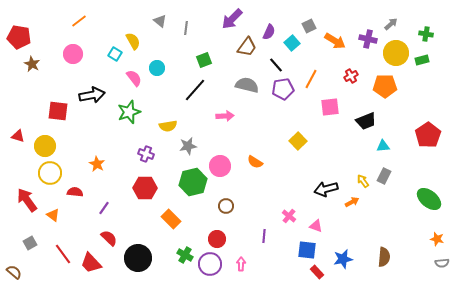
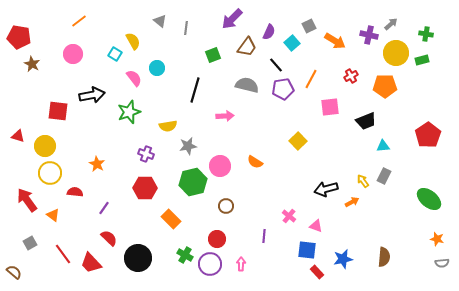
purple cross at (368, 39): moved 1 px right, 4 px up
green square at (204, 60): moved 9 px right, 5 px up
black line at (195, 90): rotated 25 degrees counterclockwise
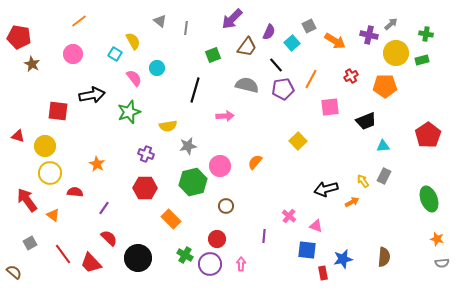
orange semicircle at (255, 162): rotated 98 degrees clockwise
green ellipse at (429, 199): rotated 30 degrees clockwise
red rectangle at (317, 272): moved 6 px right, 1 px down; rotated 32 degrees clockwise
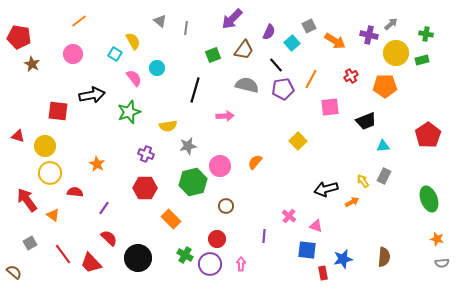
brown trapezoid at (247, 47): moved 3 px left, 3 px down
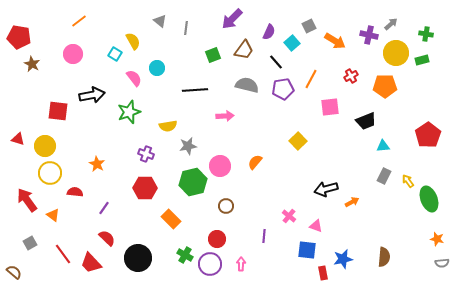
black line at (276, 65): moved 3 px up
black line at (195, 90): rotated 70 degrees clockwise
red triangle at (18, 136): moved 3 px down
yellow arrow at (363, 181): moved 45 px right
red semicircle at (109, 238): moved 2 px left
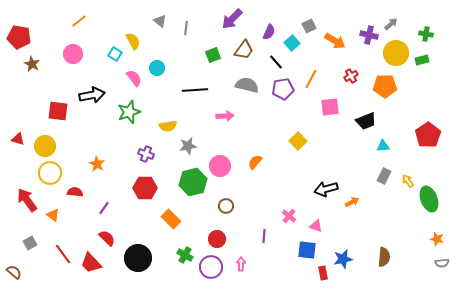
purple circle at (210, 264): moved 1 px right, 3 px down
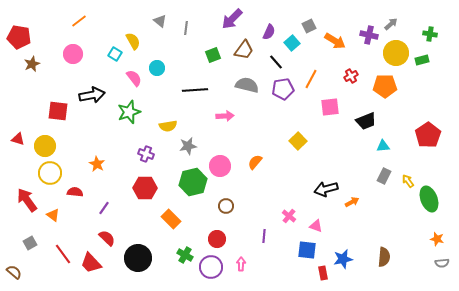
green cross at (426, 34): moved 4 px right
brown star at (32, 64): rotated 21 degrees clockwise
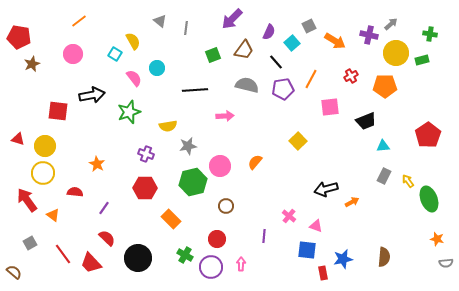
yellow circle at (50, 173): moved 7 px left
gray semicircle at (442, 263): moved 4 px right
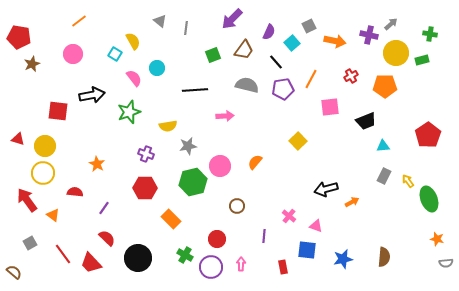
orange arrow at (335, 41): rotated 20 degrees counterclockwise
brown circle at (226, 206): moved 11 px right
red rectangle at (323, 273): moved 40 px left, 6 px up
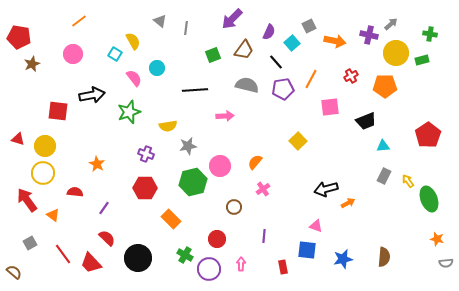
orange arrow at (352, 202): moved 4 px left, 1 px down
brown circle at (237, 206): moved 3 px left, 1 px down
pink cross at (289, 216): moved 26 px left, 27 px up; rotated 16 degrees clockwise
purple circle at (211, 267): moved 2 px left, 2 px down
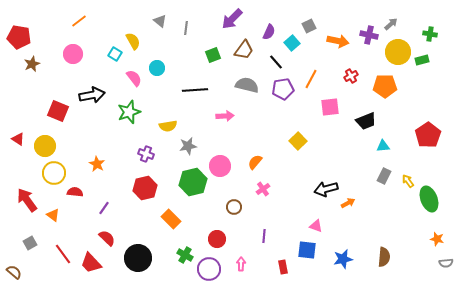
orange arrow at (335, 41): moved 3 px right
yellow circle at (396, 53): moved 2 px right, 1 px up
red square at (58, 111): rotated 15 degrees clockwise
red triangle at (18, 139): rotated 16 degrees clockwise
yellow circle at (43, 173): moved 11 px right
red hexagon at (145, 188): rotated 15 degrees counterclockwise
